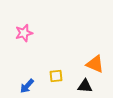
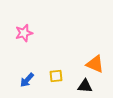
blue arrow: moved 6 px up
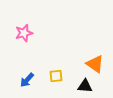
orange triangle: rotated 12 degrees clockwise
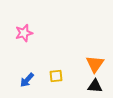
orange triangle: rotated 30 degrees clockwise
black triangle: moved 10 px right
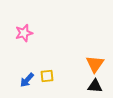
yellow square: moved 9 px left
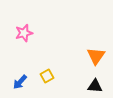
orange triangle: moved 1 px right, 8 px up
yellow square: rotated 24 degrees counterclockwise
blue arrow: moved 7 px left, 2 px down
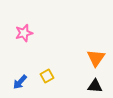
orange triangle: moved 2 px down
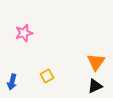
orange triangle: moved 4 px down
blue arrow: moved 8 px left; rotated 28 degrees counterclockwise
black triangle: rotated 28 degrees counterclockwise
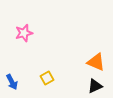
orange triangle: rotated 42 degrees counterclockwise
yellow square: moved 2 px down
blue arrow: rotated 42 degrees counterclockwise
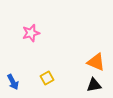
pink star: moved 7 px right
blue arrow: moved 1 px right
black triangle: moved 1 px left, 1 px up; rotated 14 degrees clockwise
